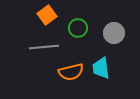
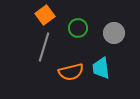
orange square: moved 2 px left
gray line: rotated 68 degrees counterclockwise
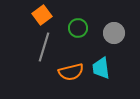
orange square: moved 3 px left
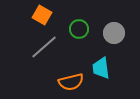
orange square: rotated 24 degrees counterclockwise
green circle: moved 1 px right, 1 px down
gray line: rotated 32 degrees clockwise
orange semicircle: moved 10 px down
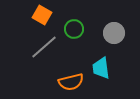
green circle: moved 5 px left
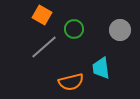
gray circle: moved 6 px right, 3 px up
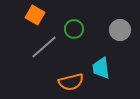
orange square: moved 7 px left
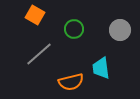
gray line: moved 5 px left, 7 px down
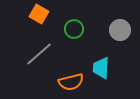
orange square: moved 4 px right, 1 px up
cyan trapezoid: rotated 10 degrees clockwise
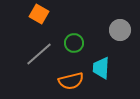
green circle: moved 14 px down
orange semicircle: moved 1 px up
